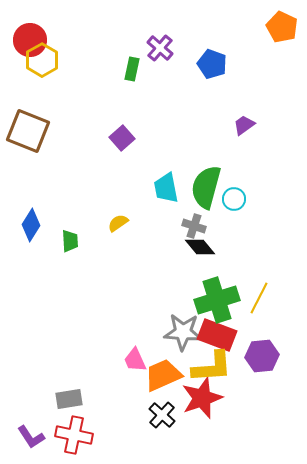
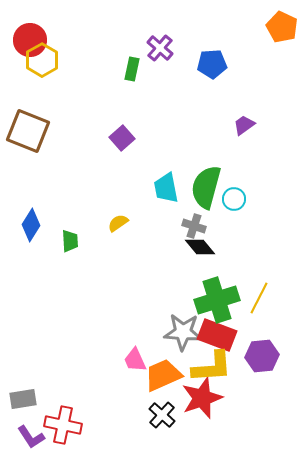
blue pentagon: rotated 24 degrees counterclockwise
gray rectangle: moved 46 px left
red cross: moved 11 px left, 10 px up
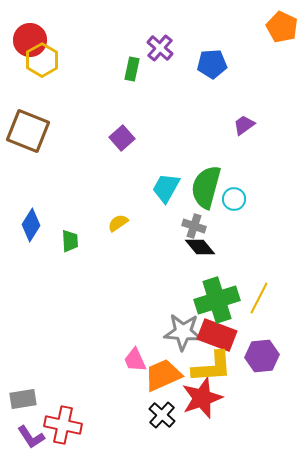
cyan trapezoid: rotated 40 degrees clockwise
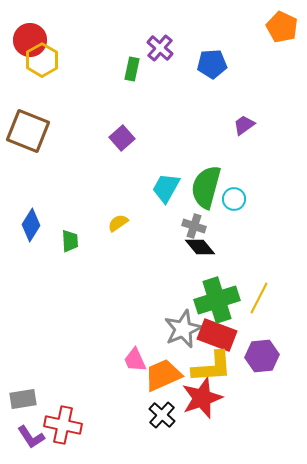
gray star: moved 3 px up; rotated 27 degrees counterclockwise
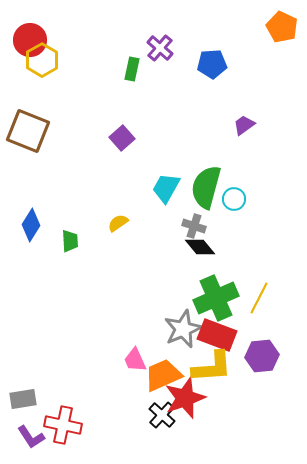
green cross: moved 1 px left, 2 px up; rotated 6 degrees counterclockwise
red star: moved 17 px left
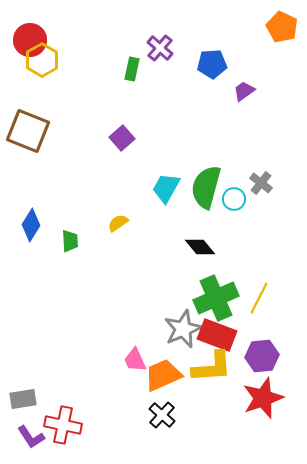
purple trapezoid: moved 34 px up
gray cross: moved 67 px right, 43 px up; rotated 20 degrees clockwise
red star: moved 78 px right
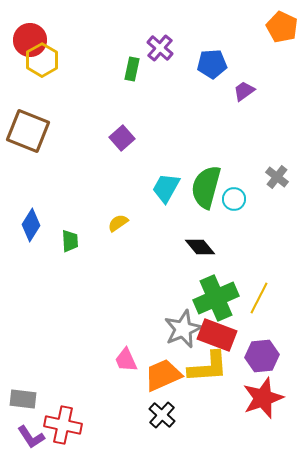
gray cross: moved 16 px right, 6 px up
pink trapezoid: moved 9 px left
yellow L-shape: moved 4 px left
gray rectangle: rotated 16 degrees clockwise
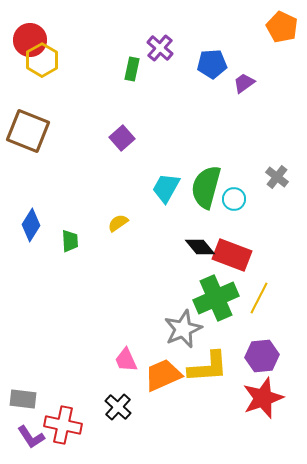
purple trapezoid: moved 8 px up
red rectangle: moved 15 px right, 80 px up
black cross: moved 44 px left, 8 px up
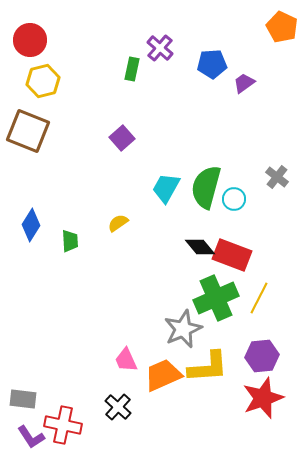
yellow hexagon: moved 1 px right, 21 px down; rotated 16 degrees clockwise
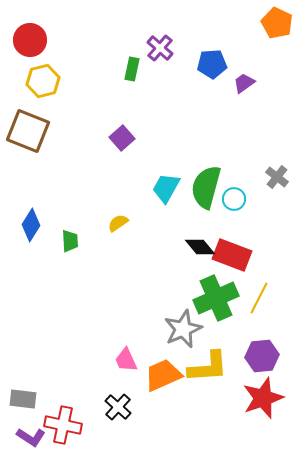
orange pentagon: moved 5 px left, 4 px up
purple L-shape: rotated 24 degrees counterclockwise
